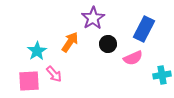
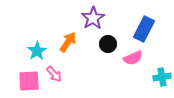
orange arrow: moved 2 px left
cyan cross: moved 2 px down
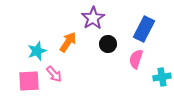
cyan star: rotated 12 degrees clockwise
pink semicircle: moved 3 px right, 1 px down; rotated 132 degrees clockwise
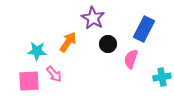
purple star: rotated 10 degrees counterclockwise
cyan star: rotated 24 degrees clockwise
pink semicircle: moved 5 px left
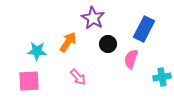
pink arrow: moved 24 px right, 3 px down
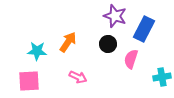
purple star: moved 22 px right, 2 px up; rotated 10 degrees counterclockwise
pink arrow: rotated 24 degrees counterclockwise
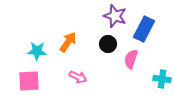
cyan cross: moved 2 px down; rotated 18 degrees clockwise
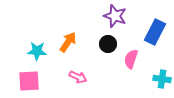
blue rectangle: moved 11 px right, 3 px down
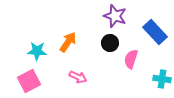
blue rectangle: rotated 70 degrees counterclockwise
black circle: moved 2 px right, 1 px up
pink square: rotated 25 degrees counterclockwise
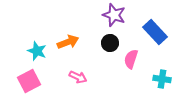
purple star: moved 1 px left, 1 px up
orange arrow: rotated 35 degrees clockwise
cyan star: rotated 18 degrees clockwise
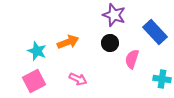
pink semicircle: moved 1 px right
pink arrow: moved 2 px down
pink square: moved 5 px right
